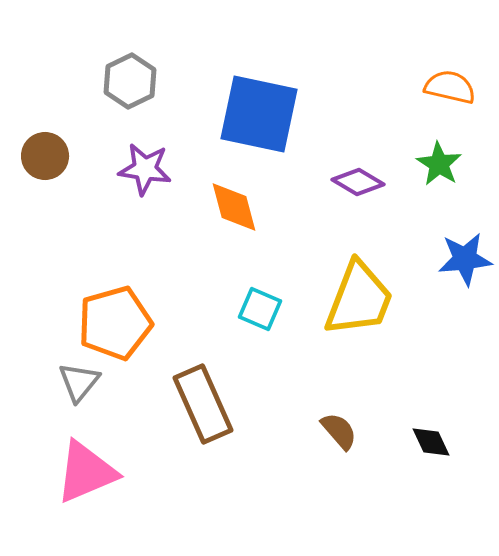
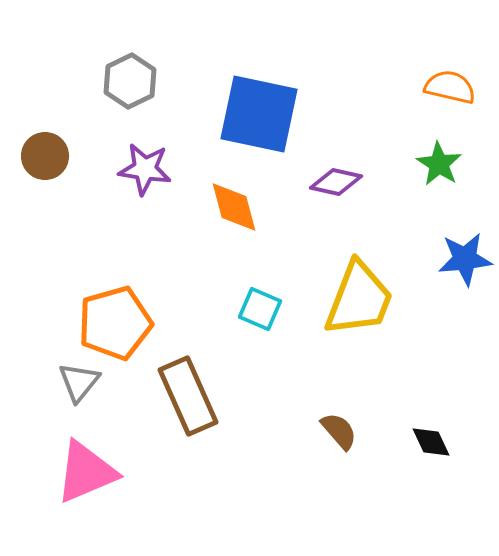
purple diamond: moved 22 px left; rotated 18 degrees counterclockwise
brown rectangle: moved 15 px left, 8 px up
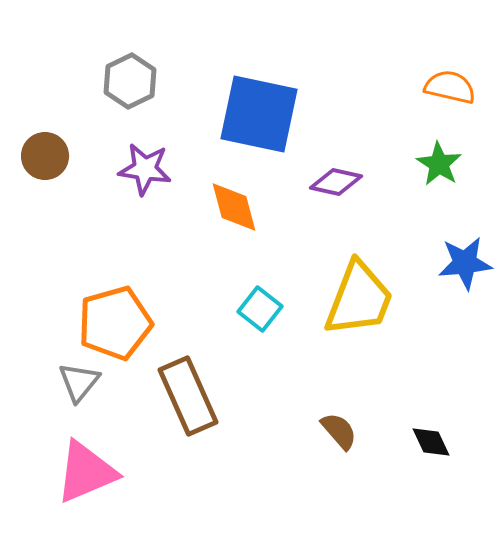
blue star: moved 4 px down
cyan square: rotated 15 degrees clockwise
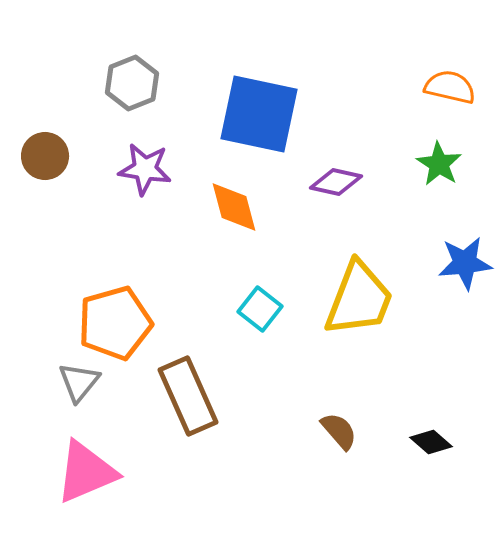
gray hexagon: moved 2 px right, 2 px down; rotated 4 degrees clockwise
black diamond: rotated 24 degrees counterclockwise
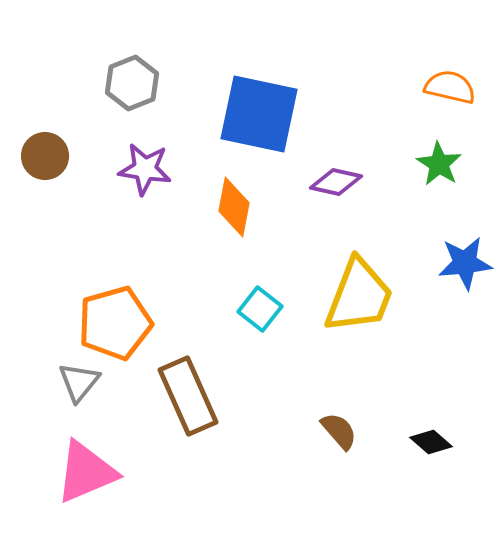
orange diamond: rotated 26 degrees clockwise
yellow trapezoid: moved 3 px up
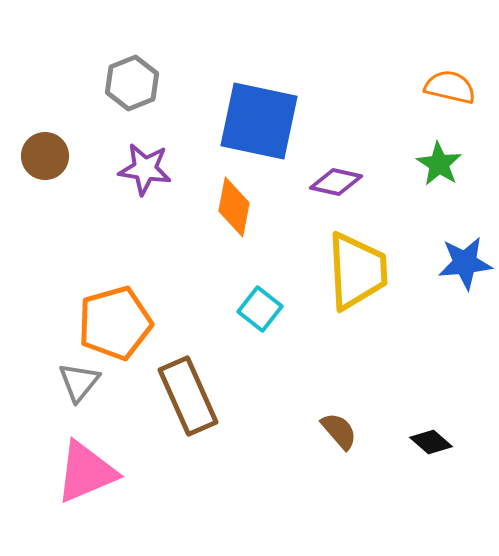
blue square: moved 7 px down
yellow trapezoid: moved 2 px left, 25 px up; rotated 24 degrees counterclockwise
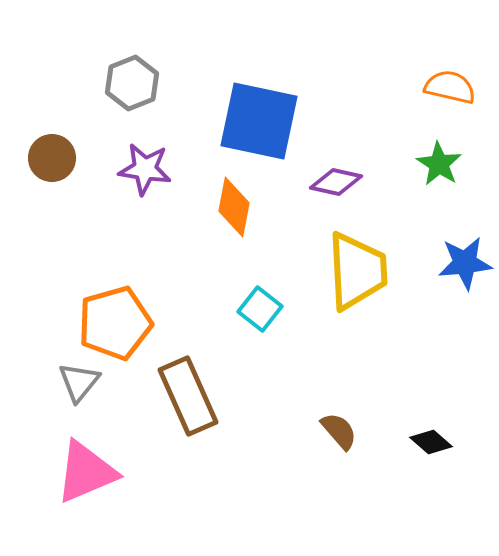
brown circle: moved 7 px right, 2 px down
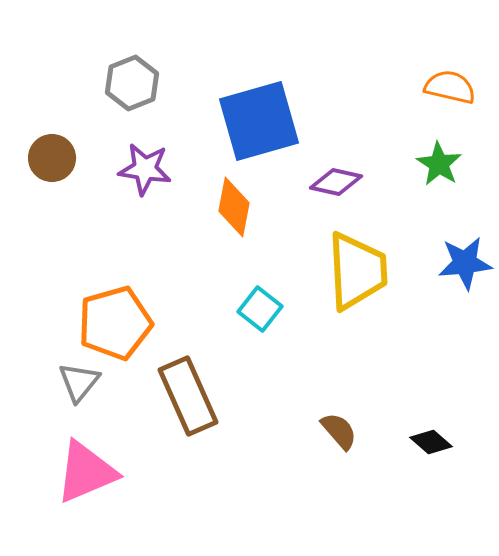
blue square: rotated 28 degrees counterclockwise
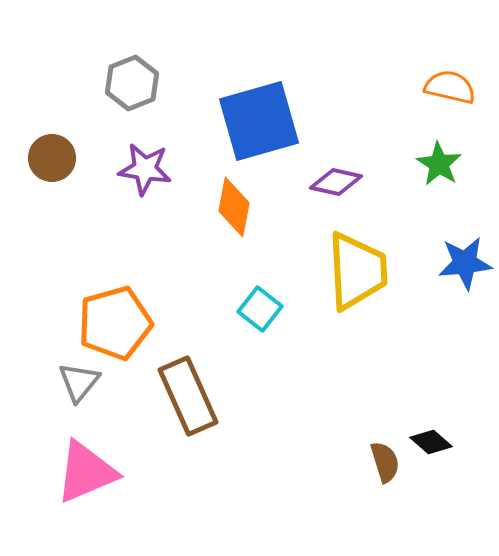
brown semicircle: moved 46 px right, 31 px down; rotated 24 degrees clockwise
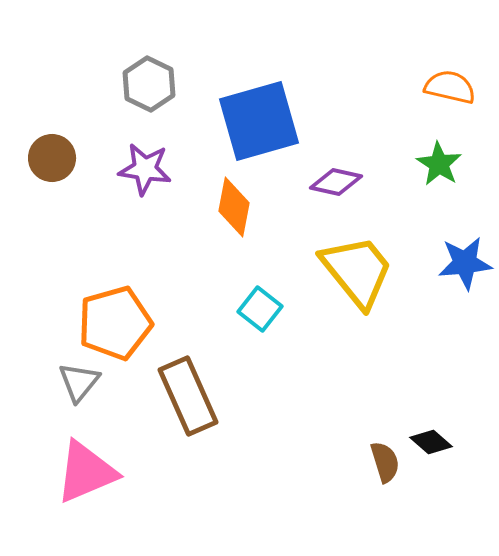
gray hexagon: moved 17 px right, 1 px down; rotated 12 degrees counterclockwise
yellow trapezoid: rotated 36 degrees counterclockwise
